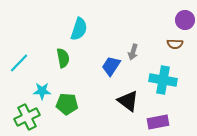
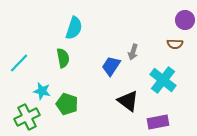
cyan semicircle: moved 5 px left, 1 px up
cyan cross: rotated 28 degrees clockwise
cyan star: rotated 12 degrees clockwise
green pentagon: rotated 15 degrees clockwise
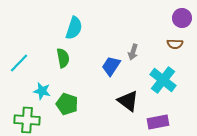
purple circle: moved 3 px left, 2 px up
green cross: moved 3 px down; rotated 30 degrees clockwise
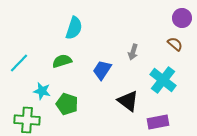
brown semicircle: rotated 140 degrees counterclockwise
green semicircle: moved 1 px left, 3 px down; rotated 96 degrees counterclockwise
blue trapezoid: moved 9 px left, 4 px down
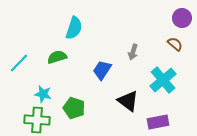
green semicircle: moved 5 px left, 4 px up
cyan cross: rotated 12 degrees clockwise
cyan star: moved 1 px right, 3 px down
green pentagon: moved 7 px right, 4 px down
green cross: moved 10 px right
